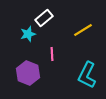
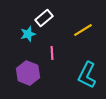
pink line: moved 1 px up
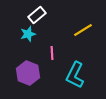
white rectangle: moved 7 px left, 3 px up
cyan L-shape: moved 12 px left
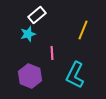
yellow line: rotated 36 degrees counterclockwise
purple hexagon: moved 2 px right, 3 px down
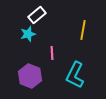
yellow line: rotated 12 degrees counterclockwise
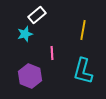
cyan star: moved 3 px left
cyan L-shape: moved 8 px right, 4 px up; rotated 12 degrees counterclockwise
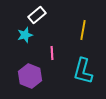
cyan star: moved 1 px down
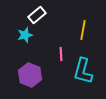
pink line: moved 9 px right, 1 px down
purple hexagon: moved 1 px up
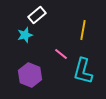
pink line: rotated 48 degrees counterclockwise
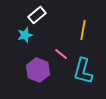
purple hexagon: moved 8 px right, 5 px up
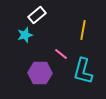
purple hexagon: moved 2 px right, 3 px down; rotated 20 degrees counterclockwise
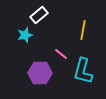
white rectangle: moved 2 px right
